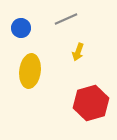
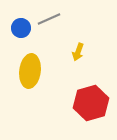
gray line: moved 17 px left
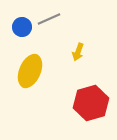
blue circle: moved 1 px right, 1 px up
yellow ellipse: rotated 16 degrees clockwise
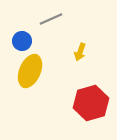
gray line: moved 2 px right
blue circle: moved 14 px down
yellow arrow: moved 2 px right
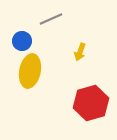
yellow ellipse: rotated 12 degrees counterclockwise
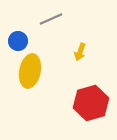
blue circle: moved 4 px left
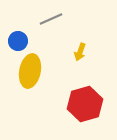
red hexagon: moved 6 px left, 1 px down
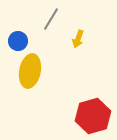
gray line: rotated 35 degrees counterclockwise
yellow arrow: moved 2 px left, 13 px up
red hexagon: moved 8 px right, 12 px down
